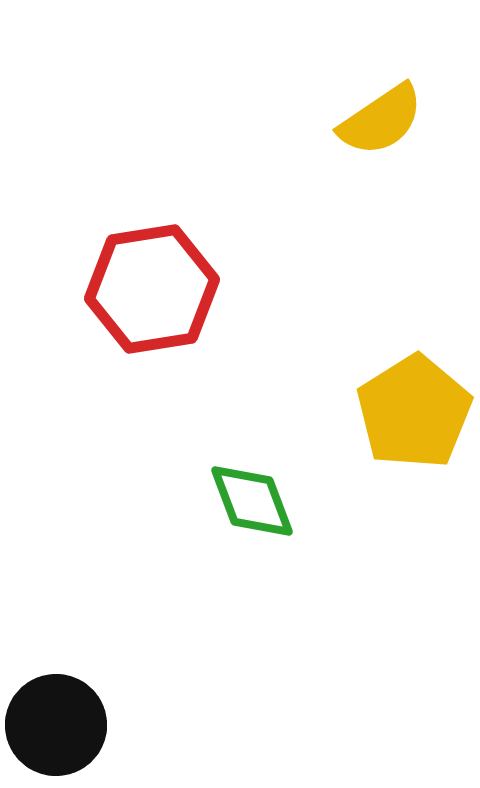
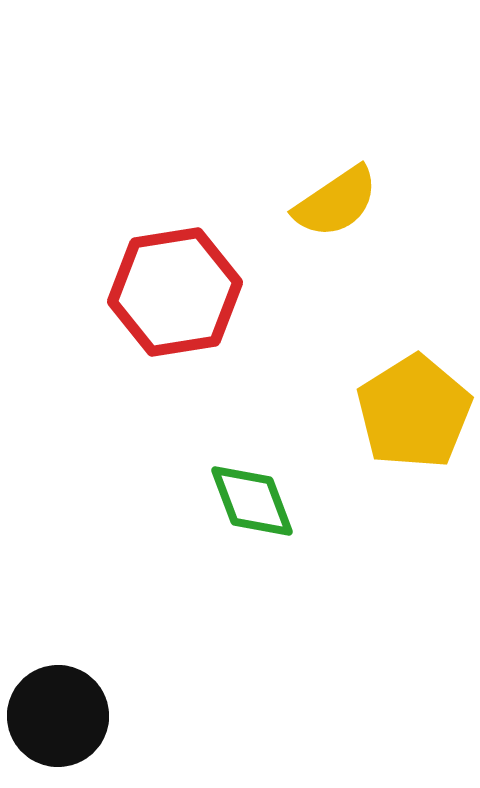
yellow semicircle: moved 45 px left, 82 px down
red hexagon: moved 23 px right, 3 px down
black circle: moved 2 px right, 9 px up
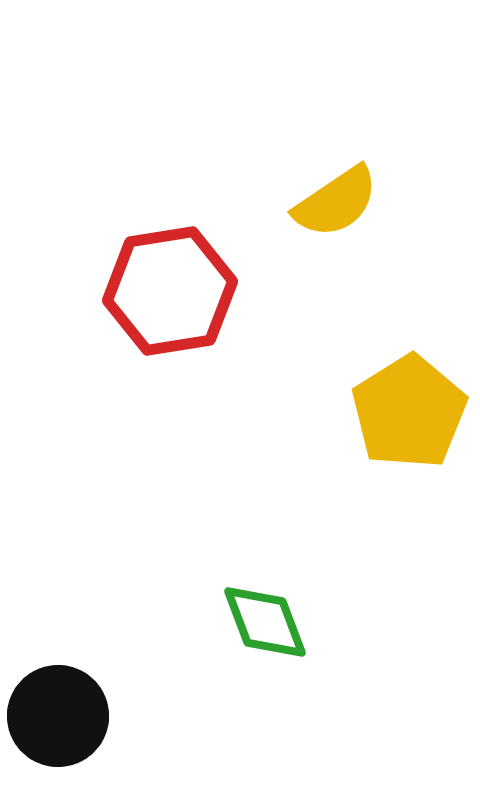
red hexagon: moved 5 px left, 1 px up
yellow pentagon: moved 5 px left
green diamond: moved 13 px right, 121 px down
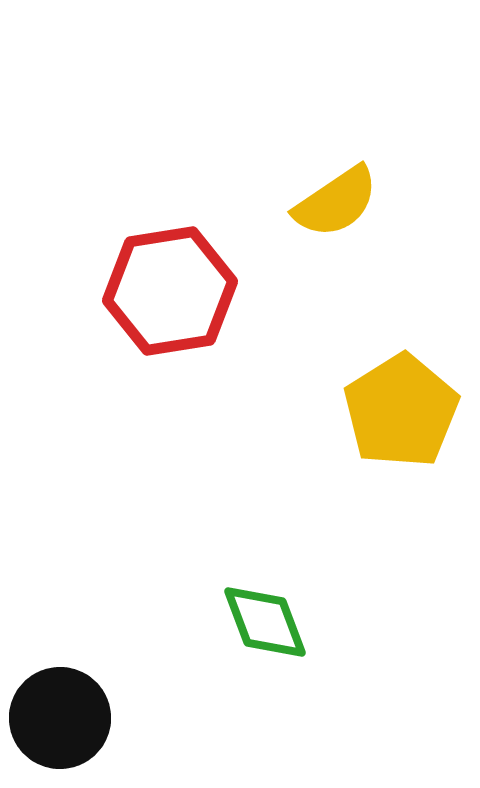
yellow pentagon: moved 8 px left, 1 px up
black circle: moved 2 px right, 2 px down
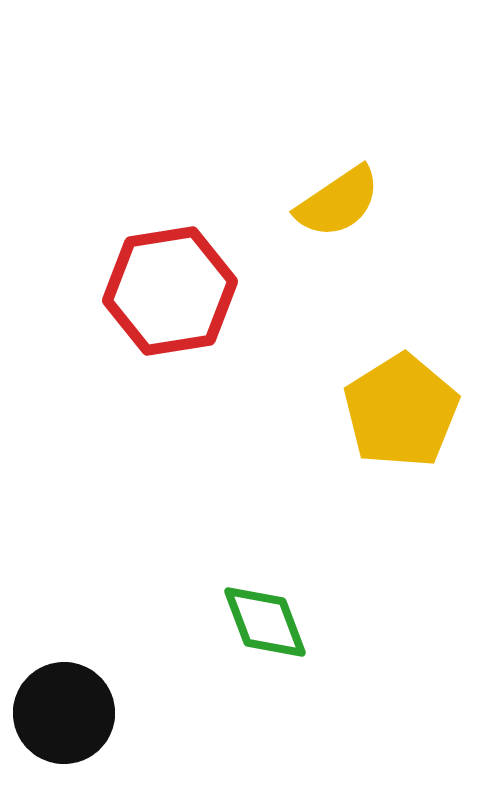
yellow semicircle: moved 2 px right
black circle: moved 4 px right, 5 px up
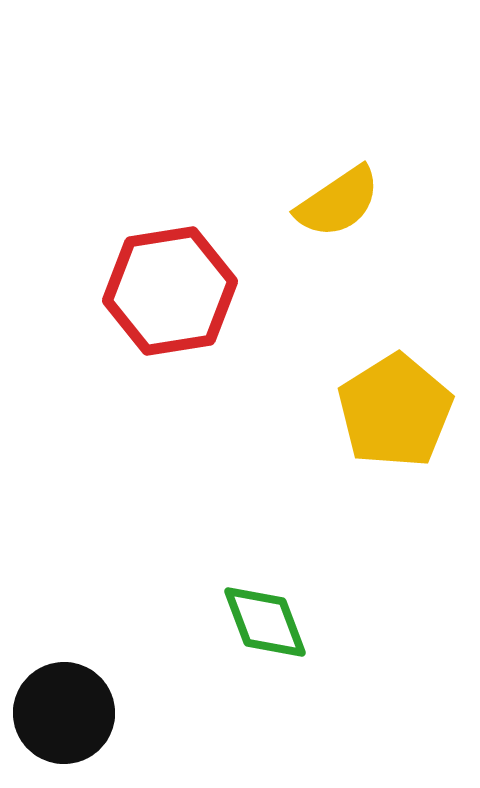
yellow pentagon: moved 6 px left
